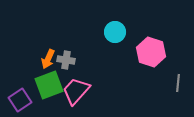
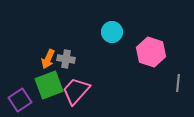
cyan circle: moved 3 px left
gray cross: moved 1 px up
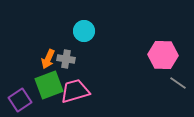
cyan circle: moved 28 px left, 1 px up
pink hexagon: moved 12 px right, 3 px down; rotated 16 degrees counterclockwise
gray line: rotated 60 degrees counterclockwise
pink trapezoid: moved 1 px left; rotated 32 degrees clockwise
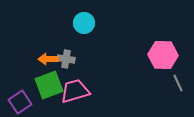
cyan circle: moved 8 px up
orange arrow: rotated 66 degrees clockwise
gray line: rotated 30 degrees clockwise
purple square: moved 2 px down
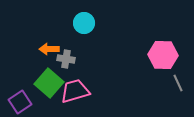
orange arrow: moved 1 px right, 10 px up
green square: moved 2 px up; rotated 28 degrees counterclockwise
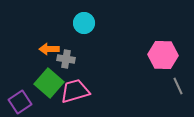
gray line: moved 3 px down
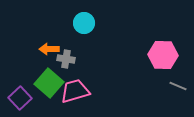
gray line: rotated 42 degrees counterclockwise
purple square: moved 4 px up; rotated 10 degrees counterclockwise
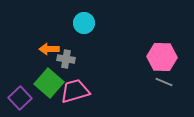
pink hexagon: moved 1 px left, 2 px down
gray line: moved 14 px left, 4 px up
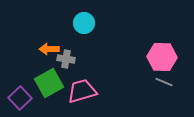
green square: rotated 20 degrees clockwise
pink trapezoid: moved 7 px right
